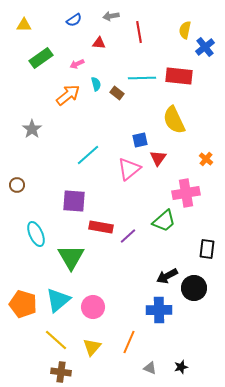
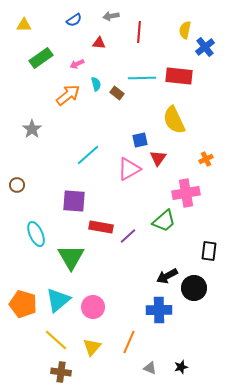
red line at (139, 32): rotated 15 degrees clockwise
orange cross at (206, 159): rotated 24 degrees clockwise
pink triangle at (129, 169): rotated 10 degrees clockwise
black rectangle at (207, 249): moved 2 px right, 2 px down
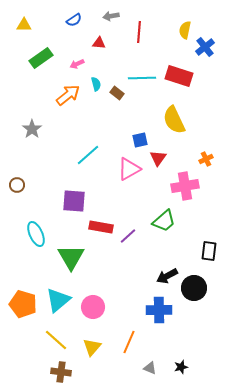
red rectangle at (179, 76): rotated 12 degrees clockwise
pink cross at (186, 193): moved 1 px left, 7 px up
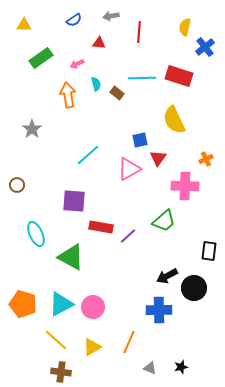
yellow semicircle at (185, 30): moved 3 px up
orange arrow at (68, 95): rotated 60 degrees counterclockwise
pink cross at (185, 186): rotated 12 degrees clockwise
green triangle at (71, 257): rotated 32 degrees counterclockwise
cyan triangle at (58, 300): moved 3 px right, 4 px down; rotated 12 degrees clockwise
yellow triangle at (92, 347): rotated 18 degrees clockwise
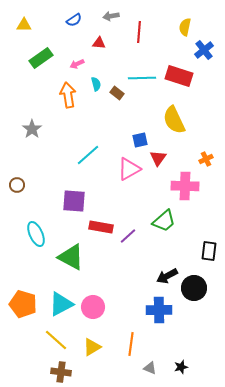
blue cross at (205, 47): moved 1 px left, 3 px down
orange line at (129, 342): moved 2 px right, 2 px down; rotated 15 degrees counterclockwise
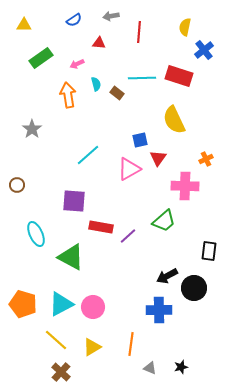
brown cross at (61, 372): rotated 36 degrees clockwise
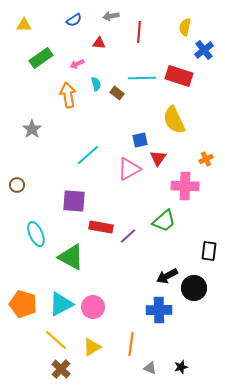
brown cross at (61, 372): moved 3 px up
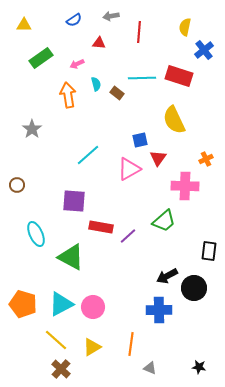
black star at (181, 367): moved 18 px right; rotated 24 degrees clockwise
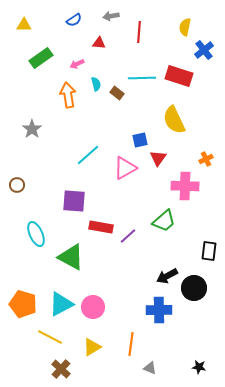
pink triangle at (129, 169): moved 4 px left, 1 px up
yellow line at (56, 340): moved 6 px left, 3 px up; rotated 15 degrees counterclockwise
